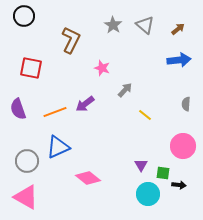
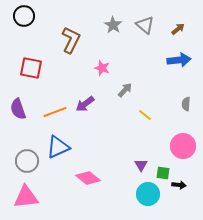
pink triangle: rotated 36 degrees counterclockwise
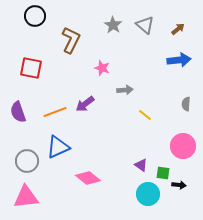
black circle: moved 11 px right
gray arrow: rotated 42 degrees clockwise
purple semicircle: moved 3 px down
purple triangle: rotated 24 degrees counterclockwise
